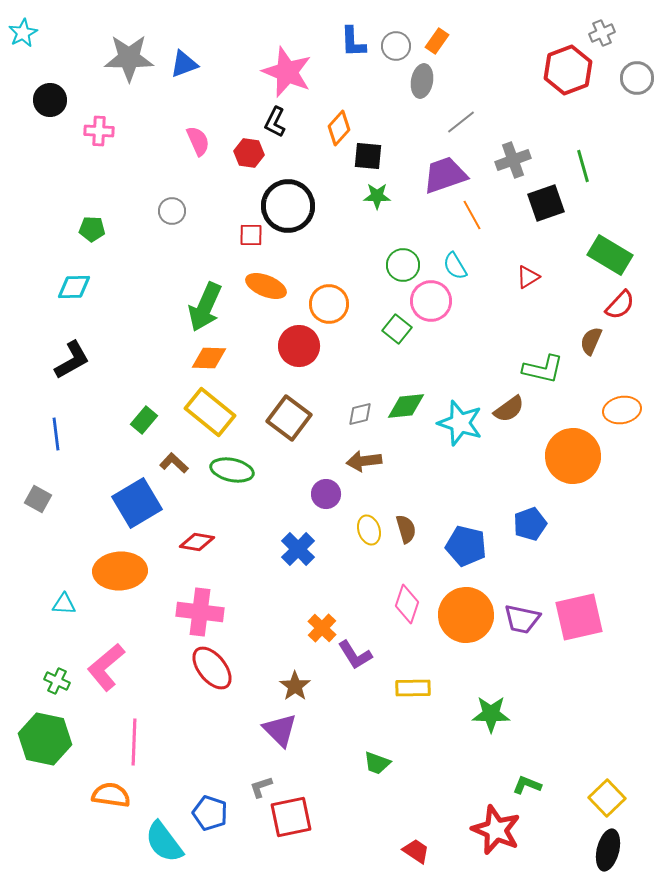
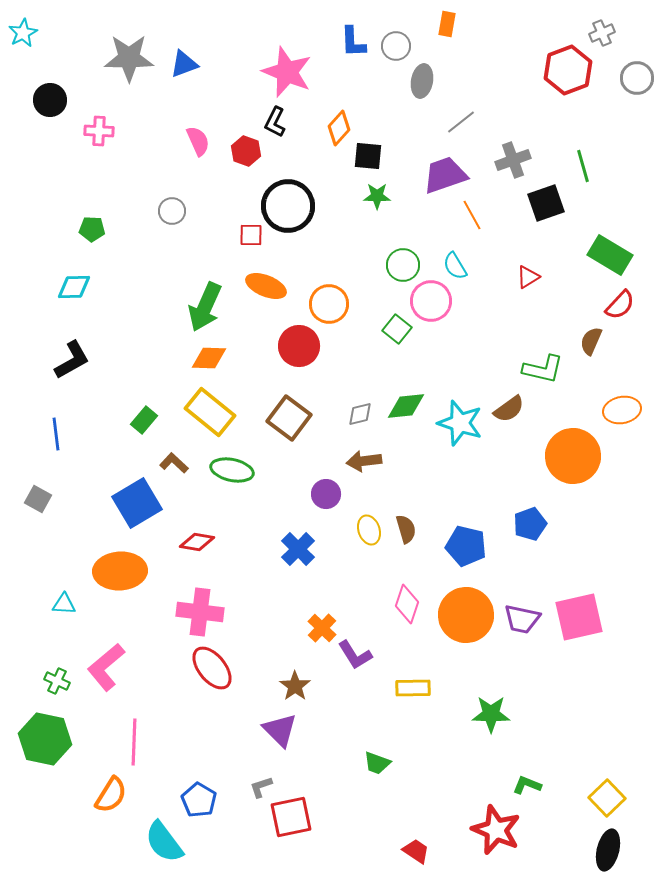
orange rectangle at (437, 41): moved 10 px right, 17 px up; rotated 25 degrees counterclockwise
red hexagon at (249, 153): moved 3 px left, 2 px up; rotated 12 degrees clockwise
orange semicircle at (111, 795): rotated 114 degrees clockwise
blue pentagon at (210, 813): moved 11 px left, 13 px up; rotated 12 degrees clockwise
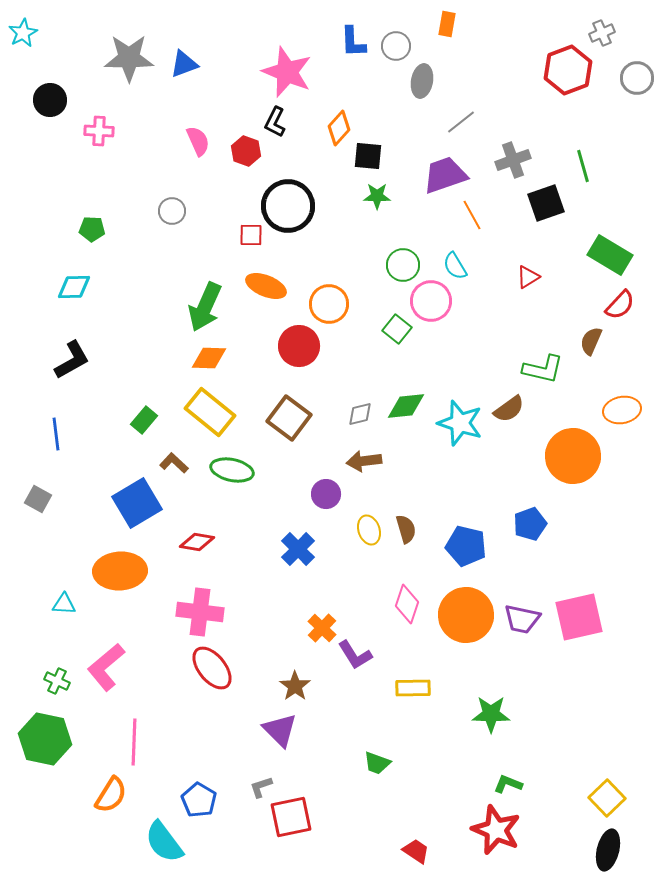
green L-shape at (527, 785): moved 19 px left, 1 px up
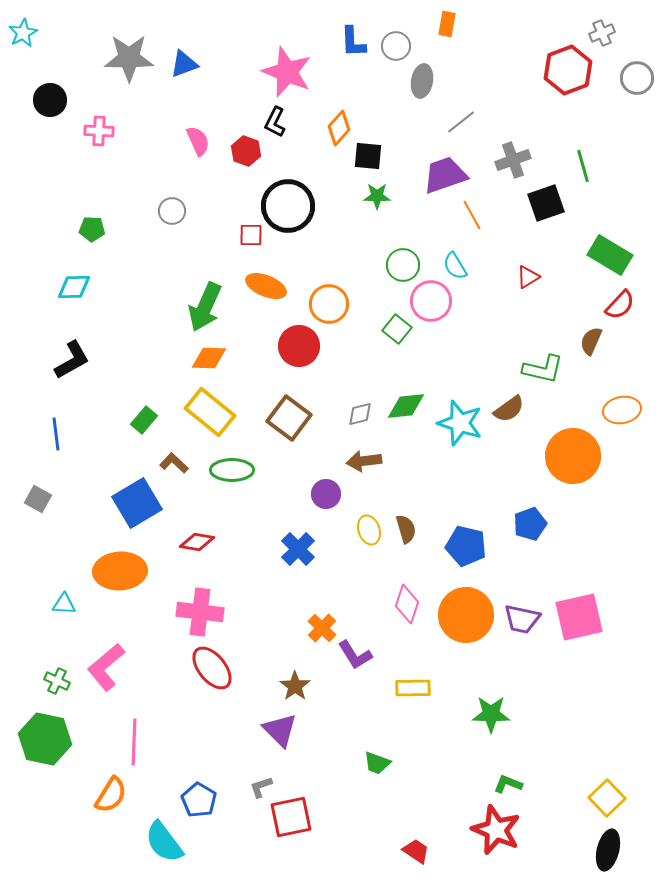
green ellipse at (232, 470): rotated 12 degrees counterclockwise
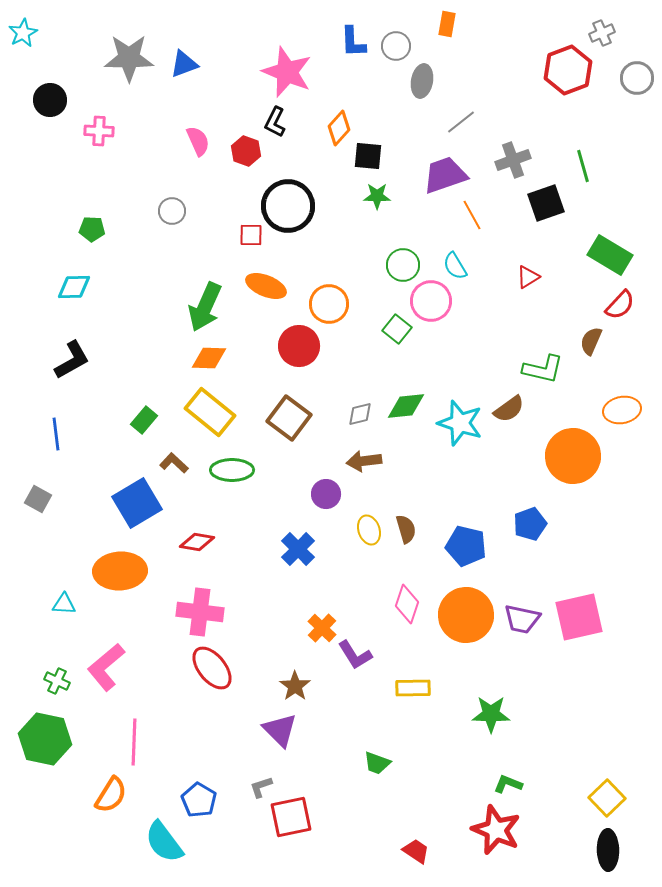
black ellipse at (608, 850): rotated 15 degrees counterclockwise
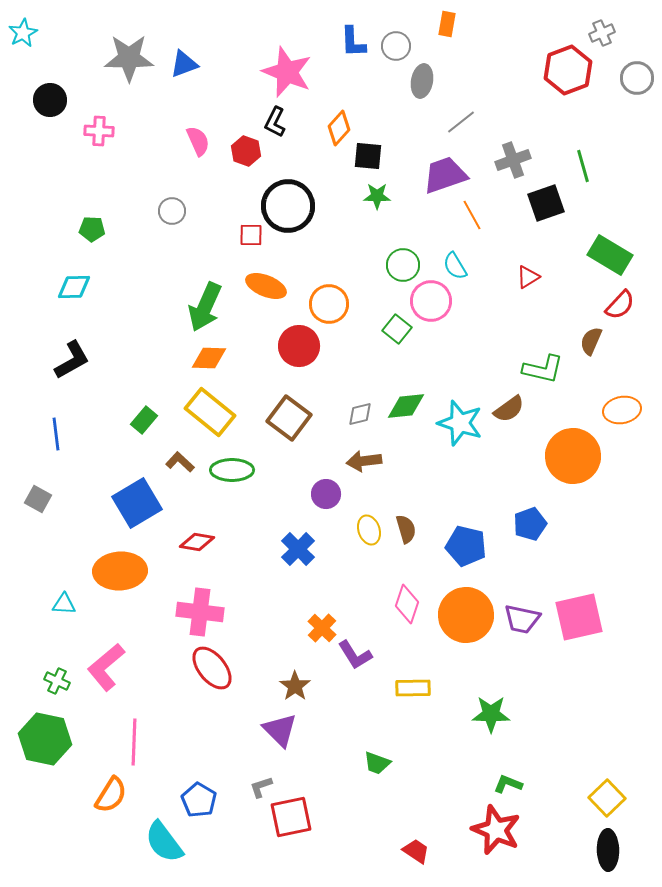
brown L-shape at (174, 463): moved 6 px right, 1 px up
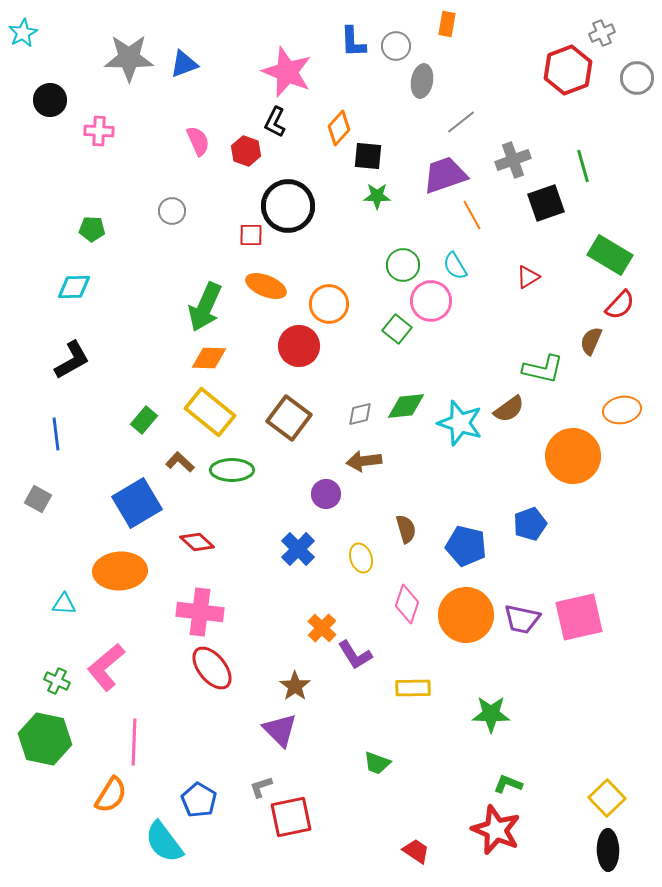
yellow ellipse at (369, 530): moved 8 px left, 28 px down
red diamond at (197, 542): rotated 32 degrees clockwise
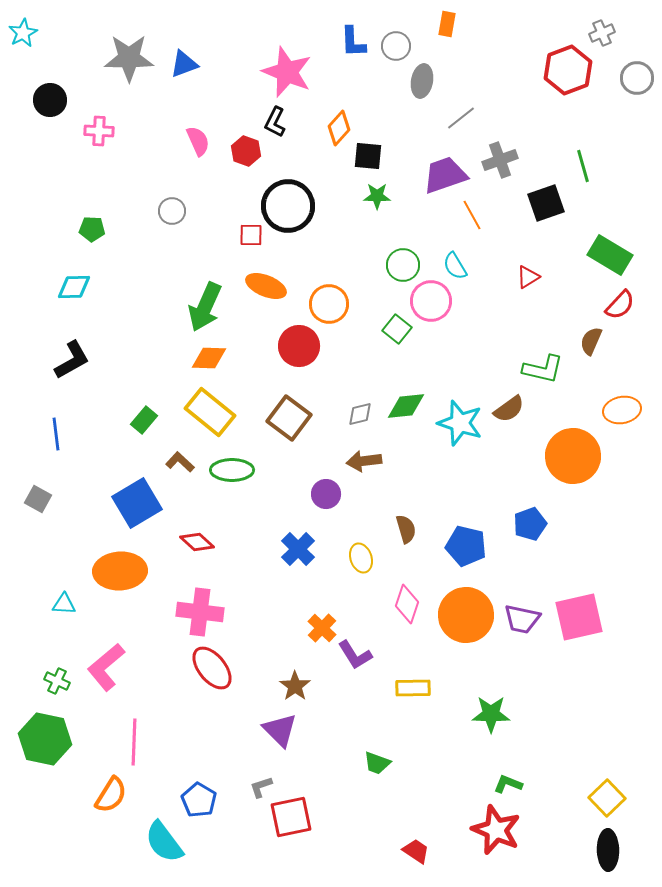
gray line at (461, 122): moved 4 px up
gray cross at (513, 160): moved 13 px left
